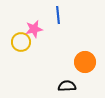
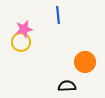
pink star: moved 10 px left
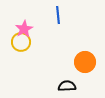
pink star: rotated 18 degrees counterclockwise
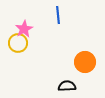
yellow circle: moved 3 px left, 1 px down
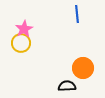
blue line: moved 19 px right, 1 px up
yellow circle: moved 3 px right
orange circle: moved 2 px left, 6 px down
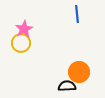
orange circle: moved 4 px left, 4 px down
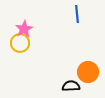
yellow circle: moved 1 px left
orange circle: moved 9 px right
black semicircle: moved 4 px right
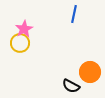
blue line: moved 3 px left; rotated 18 degrees clockwise
orange circle: moved 2 px right
black semicircle: rotated 150 degrees counterclockwise
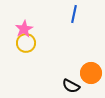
yellow circle: moved 6 px right
orange circle: moved 1 px right, 1 px down
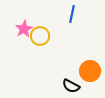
blue line: moved 2 px left
yellow circle: moved 14 px right, 7 px up
orange circle: moved 1 px left, 2 px up
